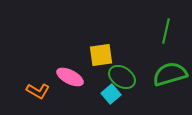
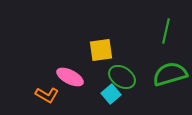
yellow square: moved 5 px up
orange L-shape: moved 9 px right, 4 px down
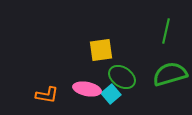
pink ellipse: moved 17 px right, 12 px down; rotated 16 degrees counterclockwise
orange L-shape: rotated 20 degrees counterclockwise
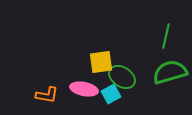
green line: moved 5 px down
yellow square: moved 12 px down
green semicircle: moved 2 px up
pink ellipse: moved 3 px left
cyan square: rotated 12 degrees clockwise
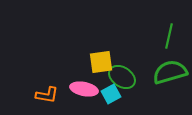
green line: moved 3 px right
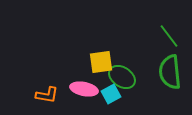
green line: rotated 50 degrees counterclockwise
green semicircle: rotated 80 degrees counterclockwise
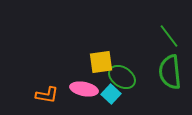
cyan square: rotated 18 degrees counterclockwise
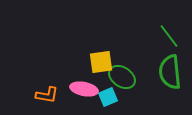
cyan square: moved 3 px left, 3 px down; rotated 24 degrees clockwise
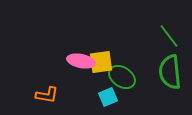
pink ellipse: moved 3 px left, 28 px up
